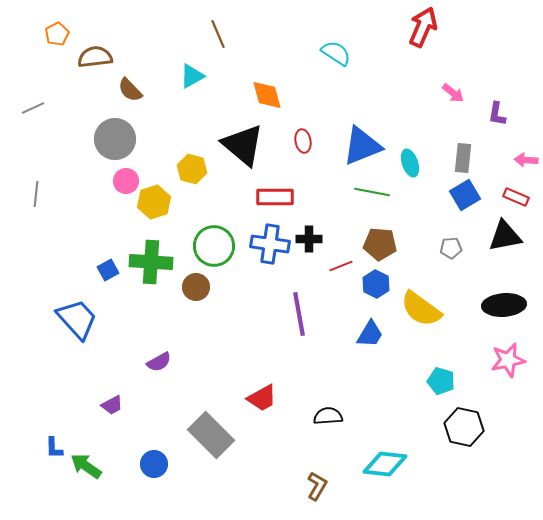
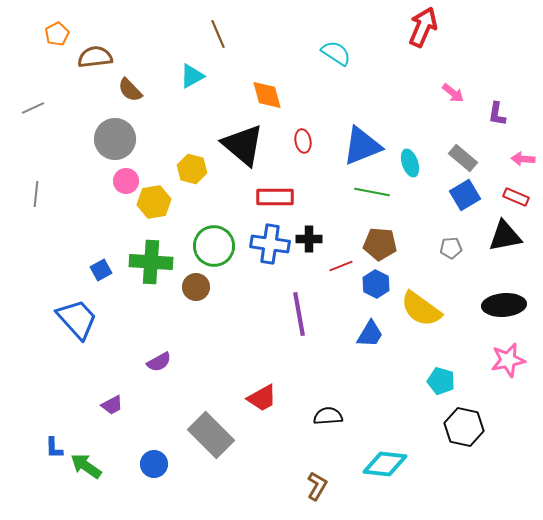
gray rectangle at (463, 158): rotated 56 degrees counterclockwise
pink arrow at (526, 160): moved 3 px left, 1 px up
yellow hexagon at (154, 202): rotated 8 degrees clockwise
blue square at (108, 270): moved 7 px left
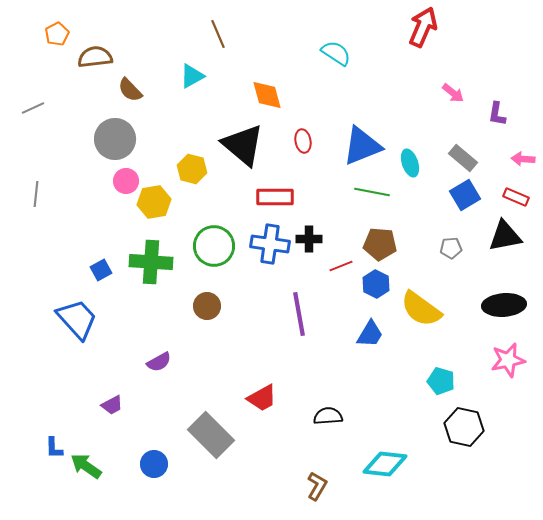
brown circle at (196, 287): moved 11 px right, 19 px down
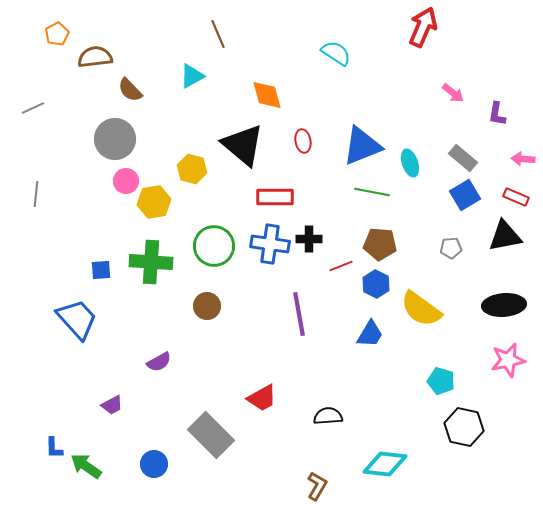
blue square at (101, 270): rotated 25 degrees clockwise
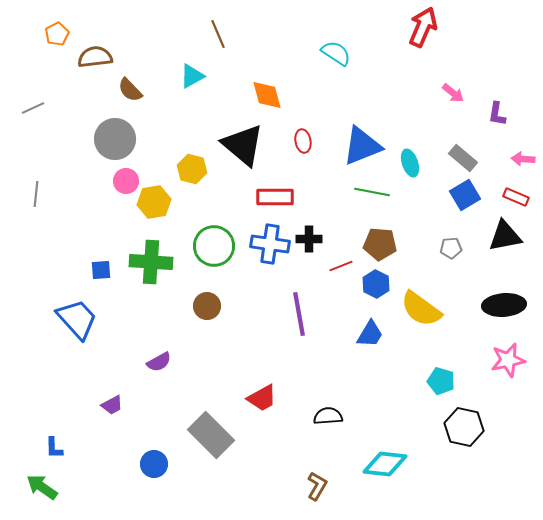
green arrow at (86, 466): moved 44 px left, 21 px down
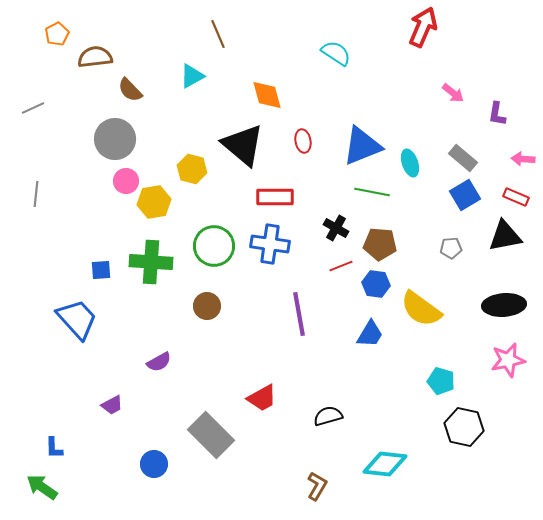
black cross at (309, 239): moved 27 px right, 11 px up; rotated 30 degrees clockwise
blue hexagon at (376, 284): rotated 20 degrees counterclockwise
black semicircle at (328, 416): rotated 12 degrees counterclockwise
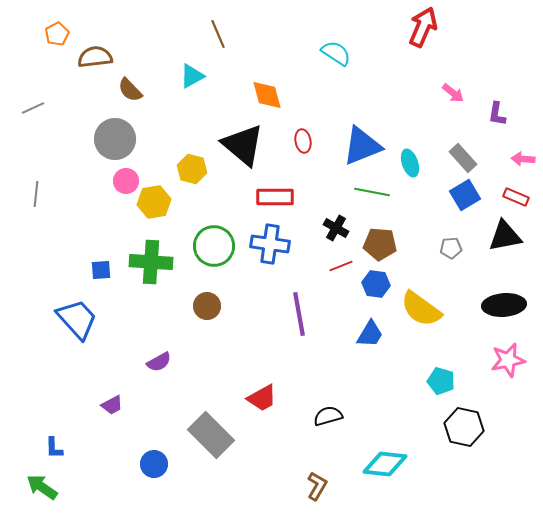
gray rectangle at (463, 158): rotated 8 degrees clockwise
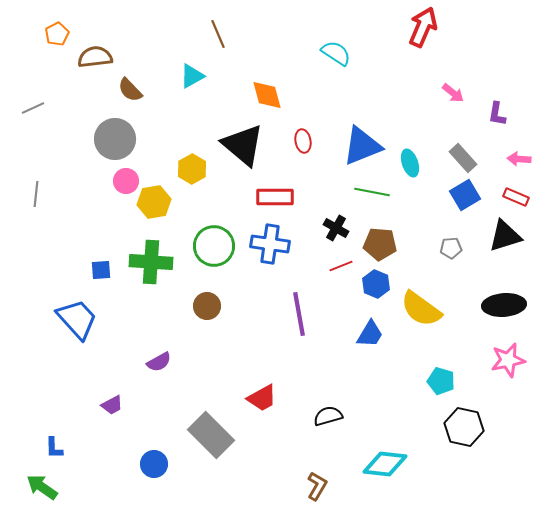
pink arrow at (523, 159): moved 4 px left
yellow hexagon at (192, 169): rotated 16 degrees clockwise
black triangle at (505, 236): rotated 6 degrees counterclockwise
blue hexagon at (376, 284): rotated 16 degrees clockwise
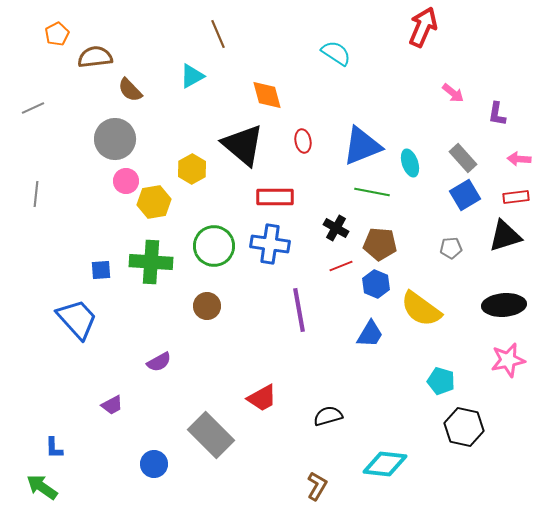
red rectangle at (516, 197): rotated 30 degrees counterclockwise
purple line at (299, 314): moved 4 px up
